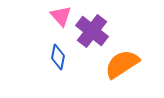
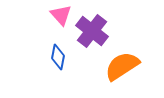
pink triangle: moved 1 px up
orange semicircle: moved 2 px down
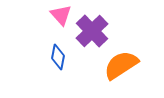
purple cross: rotated 8 degrees clockwise
orange semicircle: moved 1 px left, 1 px up
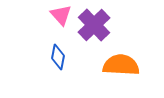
purple cross: moved 2 px right, 6 px up
orange semicircle: rotated 36 degrees clockwise
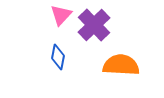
pink triangle: rotated 25 degrees clockwise
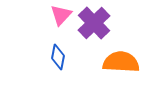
purple cross: moved 2 px up
orange semicircle: moved 3 px up
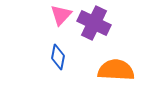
purple cross: rotated 20 degrees counterclockwise
orange semicircle: moved 5 px left, 8 px down
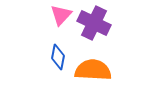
orange semicircle: moved 23 px left
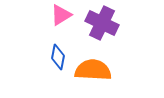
pink triangle: rotated 15 degrees clockwise
purple cross: moved 8 px right
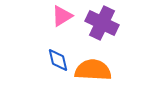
pink triangle: moved 1 px right, 1 px down
blue diamond: moved 3 px down; rotated 25 degrees counterclockwise
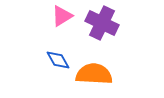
blue diamond: rotated 15 degrees counterclockwise
orange semicircle: moved 1 px right, 4 px down
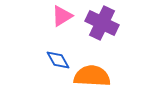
orange semicircle: moved 2 px left, 2 px down
